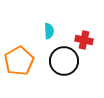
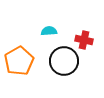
cyan semicircle: rotated 91 degrees counterclockwise
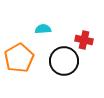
cyan semicircle: moved 6 px left, 2 px up
orange pentagon: moved 3 px up
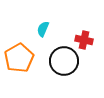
cyan semicircle: rotated 63 degrees counterclockwise
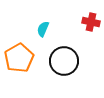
red cross: moved 7 px right, 18 px up
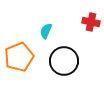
cyan semicircle: moved 3 px right, 2 px down
orange pentagon: moved 1 px up; rotated 8 degrees clockwise
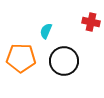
orange pentagon: moved 2 px right, 1 px down; rotated 24 degrees clockwise
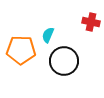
cyan semicircle: moved 2 px right, 4 px down
orange pentagon: moved 8 px up
